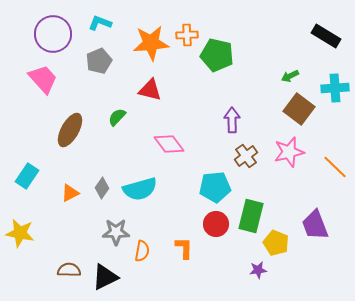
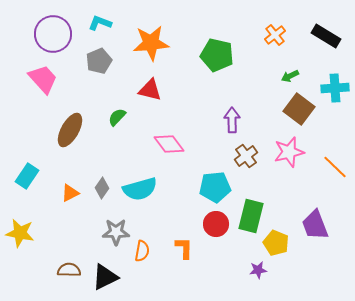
orange cross: moved 88 px right; rotated 35 degrees counterclockwise
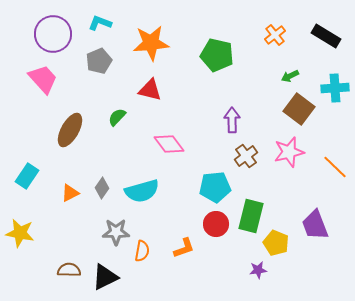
cyan semicircle: moved 2 px right, 2 px down
orange L-shape: rotated 70 degrees clockwise
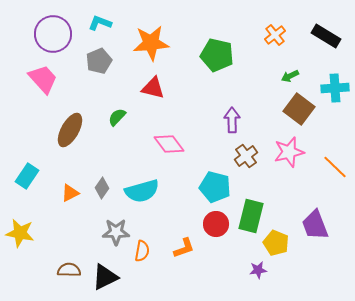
red triangle: moved 3 px right, 2 px up
cyan pentagon: rotated 20 degrees clockwise
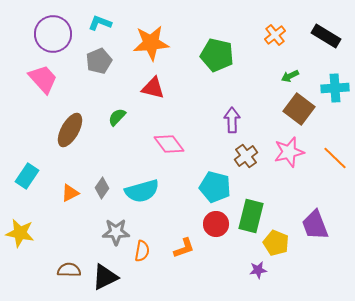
orange line: moved 9 px up
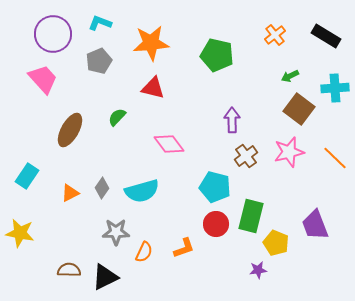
orange semicircle: moved 2 px right, 1 px down; rotated 15 degrees clockwise
